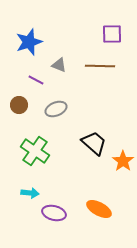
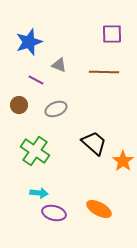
brown line: moved 4 px right, 6 px down
cyan arrow: moved 9 px right
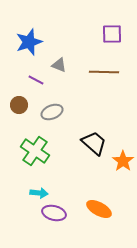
gray ellipse: moved 4 px left, 3 px down
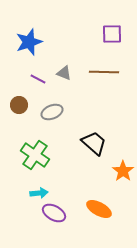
gray triangle: moved 5 px right, 8 px down
purple line: moved 2 px right, 1 px up
green cross: moved 4 px down
orange star: moved 10 px down
cyan arrow: rotated 12 degrees counterclockwise
purple ellipse: rotated 15 degrees clockwise
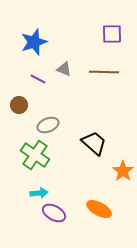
blue star: moved 5 px right
gray triangle: moved 4 px up
gray ellipse: moved 4 px left, 13 px down
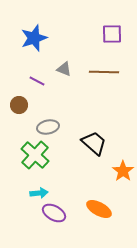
blue star: moved 4 px up
purple line: moved 1 px left, 2 px down
gray ellipse: moved 2 px down; rotated 10 degrees clockwise
green cross: rotated 8 degrees clockwise
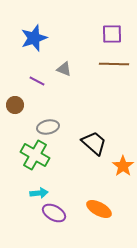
brown line: moved 10 px right, 8 px up
brown circle: moved 4 px left
green cross: rotated 12 degrees counterclockwise
orange star: moved 5 px up
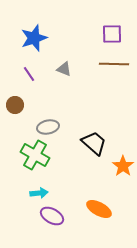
purple line: moved 8 px left, 7 px up; rotated 28 degrees clockwise
purple ellipse: moved 2 px left, 3 px down
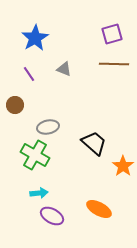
purple square: rotated 15 degrees counterclockwise
blue star: moved 1 px right; rotated 12 degrees counterclockwise
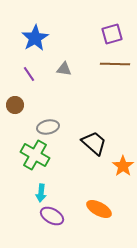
brown line: moved 1 px right
gray triangle: rotated 14 degrees counterclockwise
cyan arrow: moved 2 px right; rotated 102 degrees clockwise
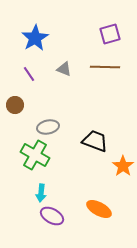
purple square: moved 2 px left
brown line: moved 10 px left, 3 px down
gray triangle: rotated 14 degrees clockwise
black trapezoid: moved 1 px right, 2 px up; rotated 20 degrees counterclockwise
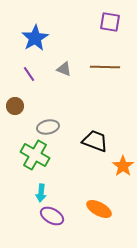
purple square: moved 12 px up; rotated 25 degrees clockwise
brown circle: moved 1 px down
